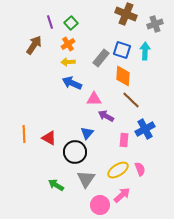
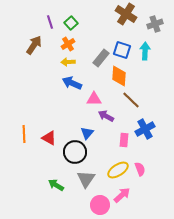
brown cross: rotated 10 degrees clockwise
orange diamond: moved 4 px left
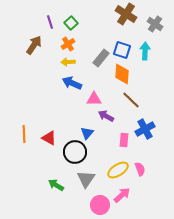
gray cross: rotated 35 degrees counterclockwise
orange diamond: moved 3 px right, 2 px up
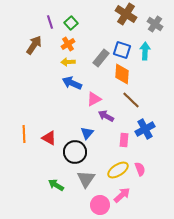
pink triangle: rotated 28 degrees counterclockwise
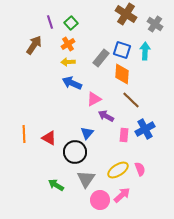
pink rectangle: moved 5 px up
pink circle: moved 5 px up
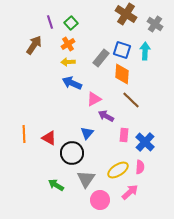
blue cross: moved 13 px down; rotated 18 degrees counterclockwise
black circle: moved 3 px left, 1 px down
pink semicircle: moved 2 px up; rotated 24 degrees clockwise
pink arrow: moved 8 px right, 3 px up
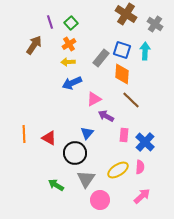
orange cross: moved 1 px right
blue arrow: rotated 48 degrees counterclockwise
black circle: moved 3 px right
pink arrow: moved 12 px right, 4 px down
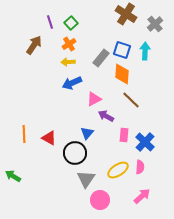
gray cross: rotated 14 degrees clockwise
green arrow: moved 43 px left, 9 px up
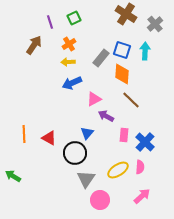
green square: moved 3 px right, 5 px up; rotated 16 degrees clockwise
